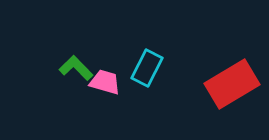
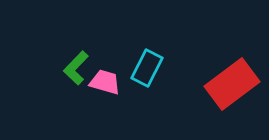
green L-shape: rotated 92 degrees counterclockwise
red rectangle: rotated 6 degrees counterclockwise
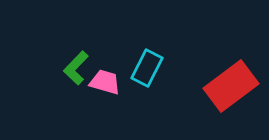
red rectangle: moved 1 px left, 2 px down
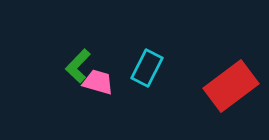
green L-shape: moved 2 px right, 2 px up
pink trapezoid: moved 7 px left
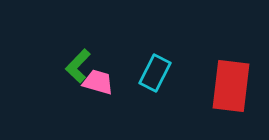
cyan rectangle: moved 8 px right, 5 px down
red rectangle: rotated 46 degrees counterclockwise
